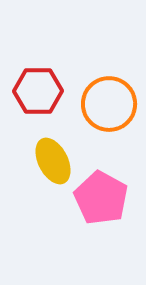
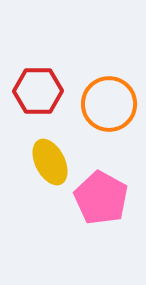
yellow ellipse: moved 3 px left, 1 px down
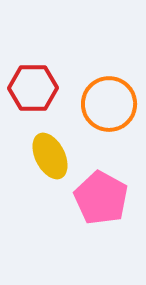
red hexagon: moved 5 px left, 3 px up
yellow ellipse: moved 6 px up
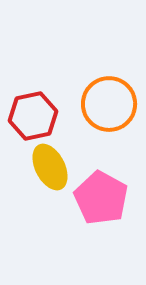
red hexagon: moved 28 px down; rotated 12 degrees counterclockwise
yellow ellipse: moved 11 px down
